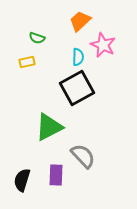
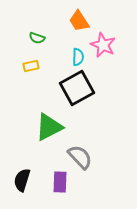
orange trapezoid: moved 1 px left; rotated 80 degrees counterclockwise
yellow rectangle: moved 4 px right, 4 px down
gray semicircle: moved 3 px left, 1 px down
purple rectangle: moved 4 px right, 7 px down
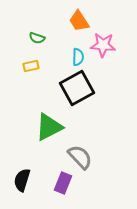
pink star: rotated 20 degrees counterclockwise
purple rectangle: moved 3 px right, 1 px down; rotated 20 degrees clockwise
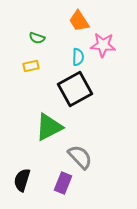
black square: moved 2 px left, 1 px down
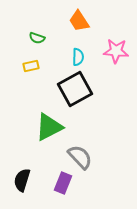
pink star: moved 13 px right, 6 px down
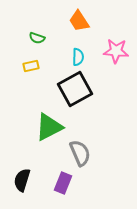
gray semicircle: moved 4 px up; rotated 20 degrees clockwise
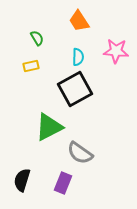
green semicircle: rotated 140 degrees counterclockwise
gray semicircle: rotated 148 degrees clockwise
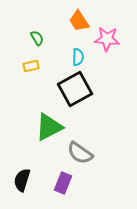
pink star: moved 9 px left, 12 px up
